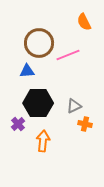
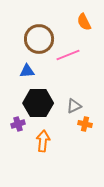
brown circle: moved 4 px up
purple cross: rotated 24 degrees clockwise
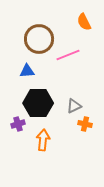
orange arrow: moved 1 px up
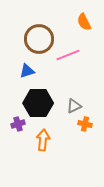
blue triangle: rotated 14 degrees counterclockwise
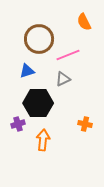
gray triangle: moved 11 px left, 27 px up
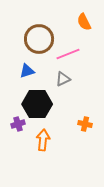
pink line: moved 1 px up
black hexagon: moved 1 px left, 1 px down
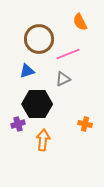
orange semicircle: moved 4 px left
